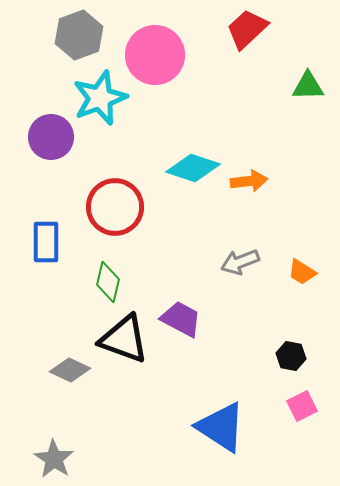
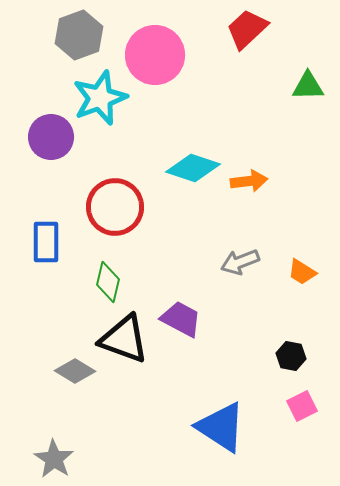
gray diamond: moved 5 px right, 1 px down; rotated 6 degrees clockwise
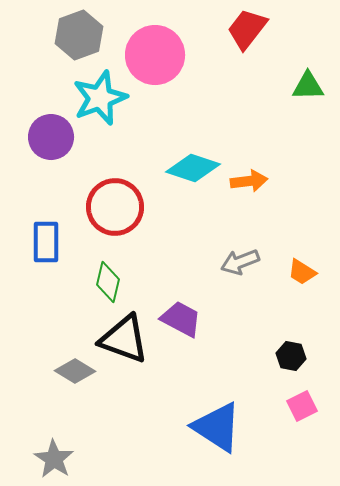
red trapezoid: rotated 9 degrees counterclockwise
blue triangle: moved 4 px left
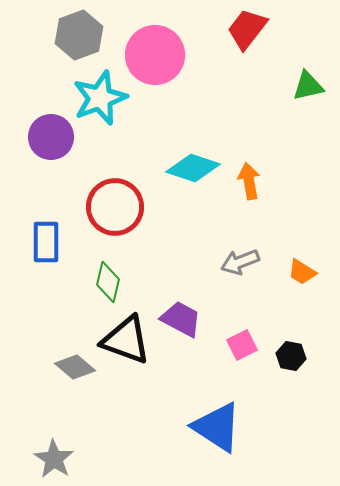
green triangle: rotated 12 degrees counterclockwise
orange arrow: rotated 93 degrees counterclockwise
black triangle: moved 2 px right, 1 px down
gray diamond: moved 4 px up; rotated 9 degrees clockwise
pink square: moved 60 px left, 61 px up
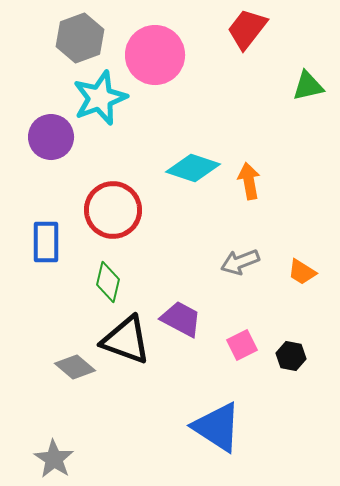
gray hexagon: moved 1 px right, 3 px down
red circle: moved 2 px left, 3 px down
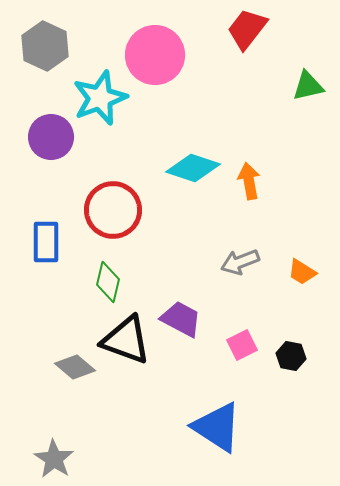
gray hexagon: moved 35 px left, 8 px down; rotated 15 degrees counterclockwise
